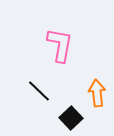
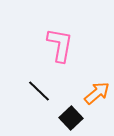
orange arrow: rotated 56 degrees clockwise
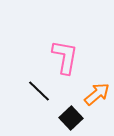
pink L-shape: moved 5 px right, 12 px down
orange arrow: moved 1 px down
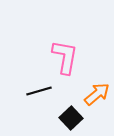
black line: rotated 60 degrees counterclockwise
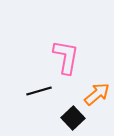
pink L-shape: moved 1 px right
black square: moved 2 px right
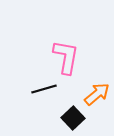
black line: moved 5 px right, 2 px up
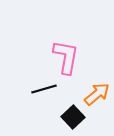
black square: moved 1 px up
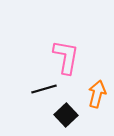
orange arrow: rotated 36 degrees counterclockwise
black square: moved 7 px left, 2 px up
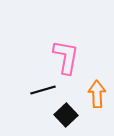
black line: moved 1 px left, 1 px down
orange arrow: rotated 16 degrees counterclockwise
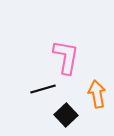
black line: moved 1 px up
orange arrow: rotated 8 degrees counterclockwise
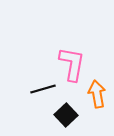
pink L-shape: moved 6 px right, 7 px down
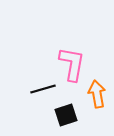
black square: rotated 25 degrees clockwise
